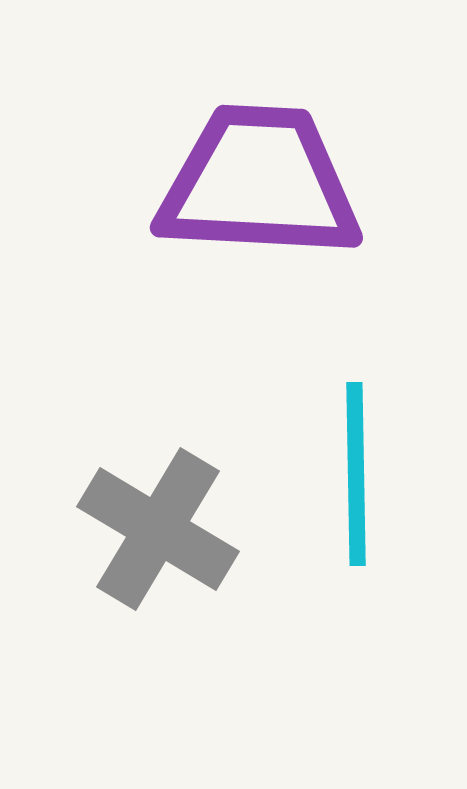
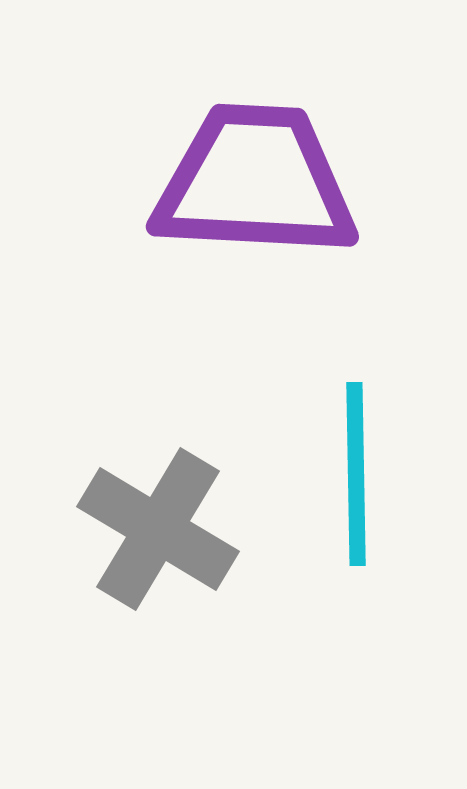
purple trapezoid: moved 4 px left, 1 px up
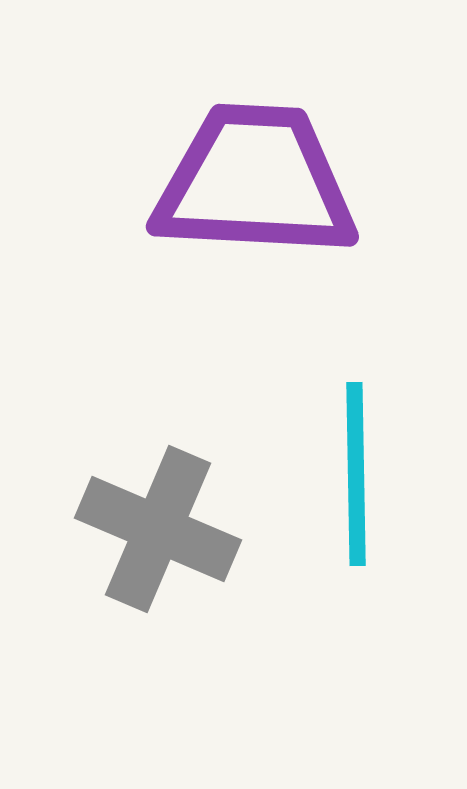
gray cross: rotated 8 degrees counterclockwise
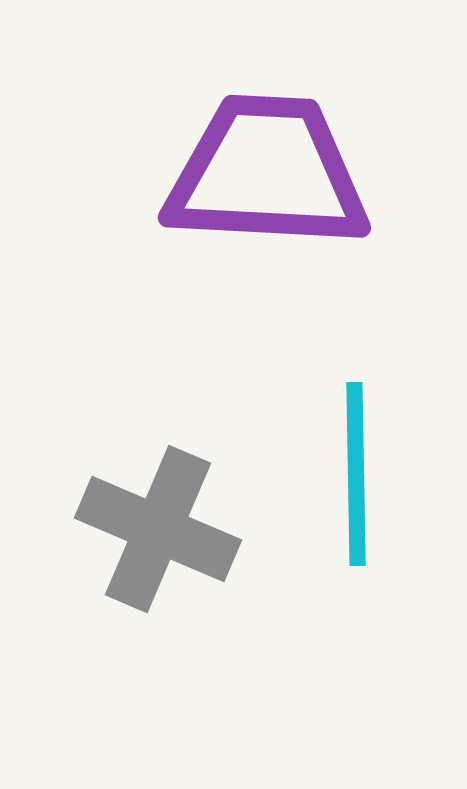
purple trapezoid: moved 12 px right, 9 px up
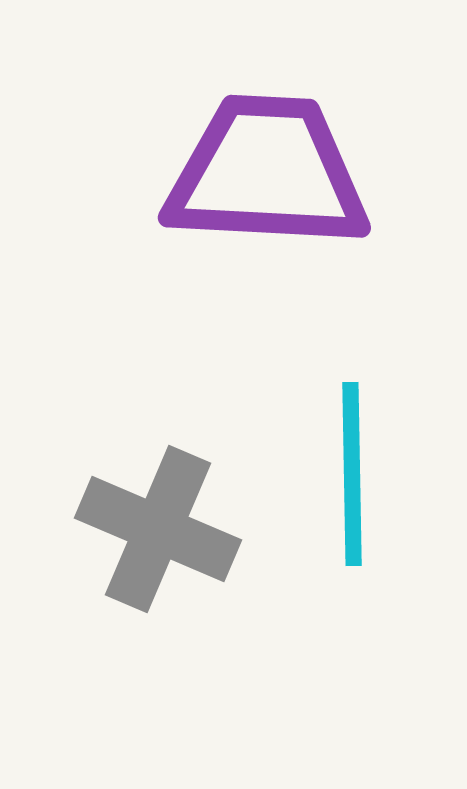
cyan line: moved 4 px left
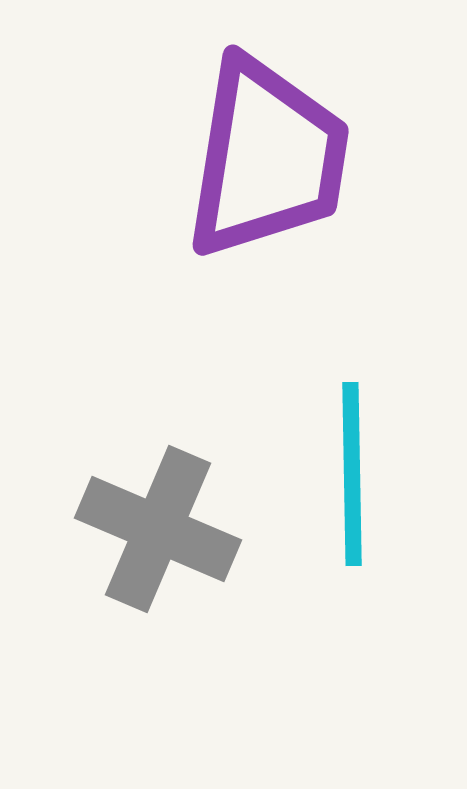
purple trapezoid: moved 15 px up; rotated 96 degrees clockwise
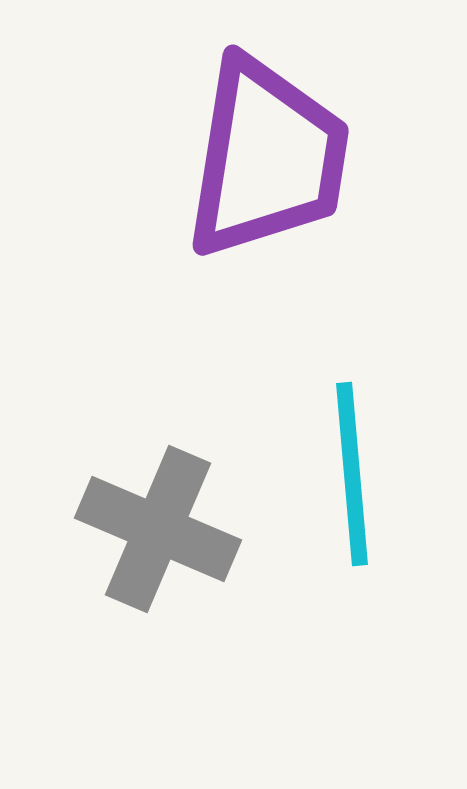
cyan line: rotated 4 degrees counterclockwise
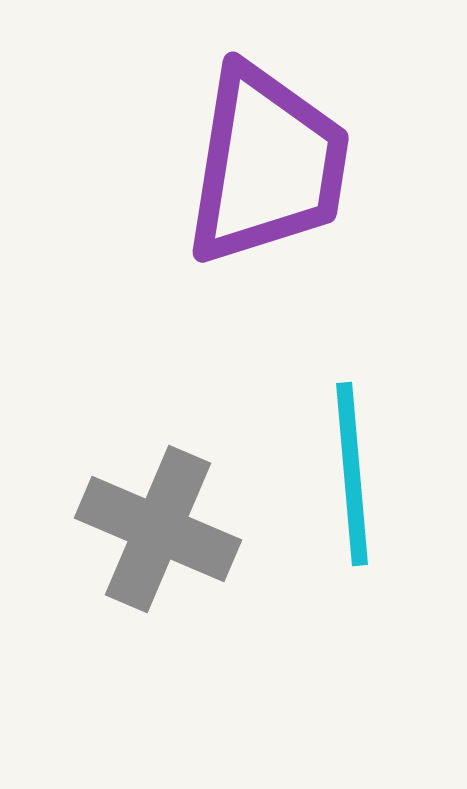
purple trapezoid: moved 7 px down
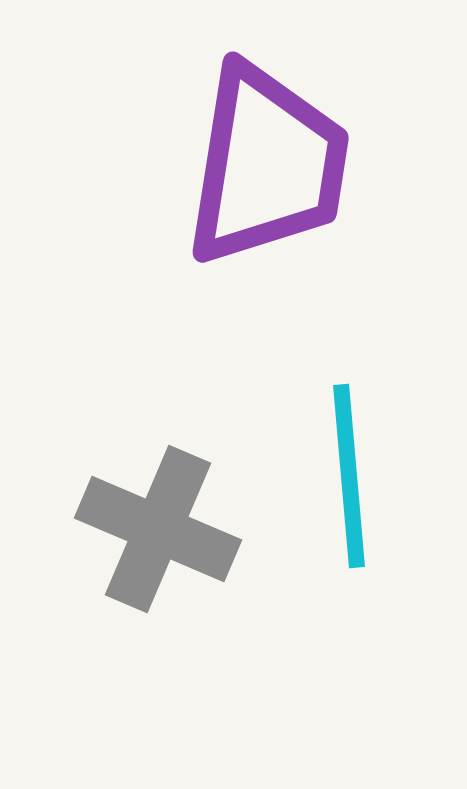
cyan line: moved 3 px left, 2 px down
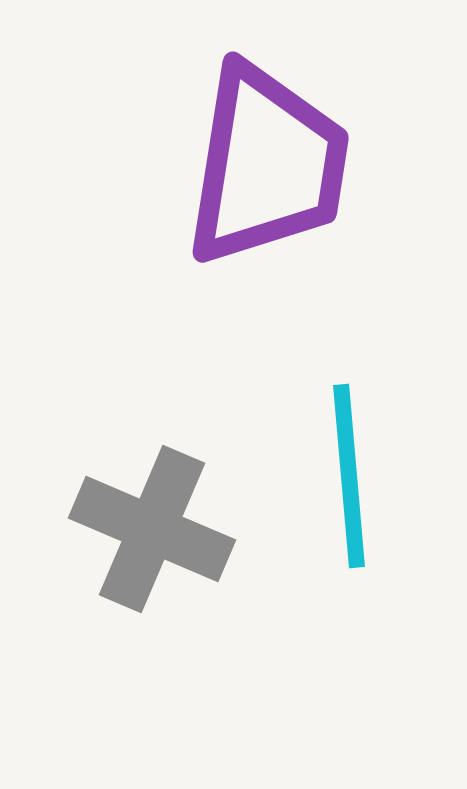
gray cross: moved 6 px left
